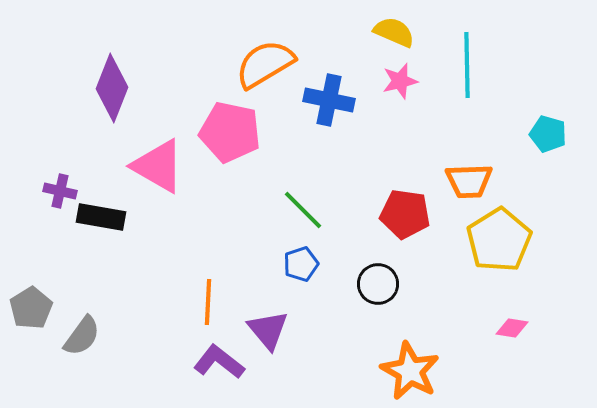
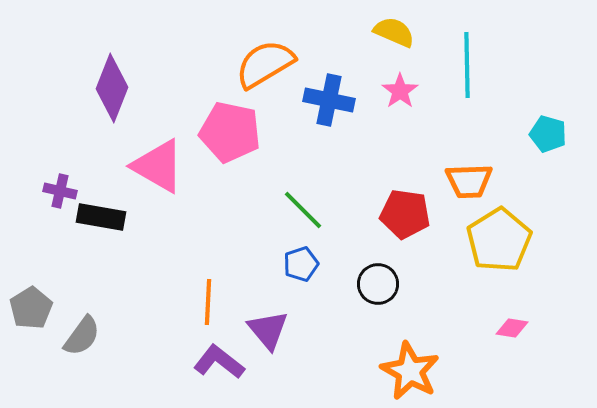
pink star: moved 10 px down; rotated 21 degrees counterclockwise
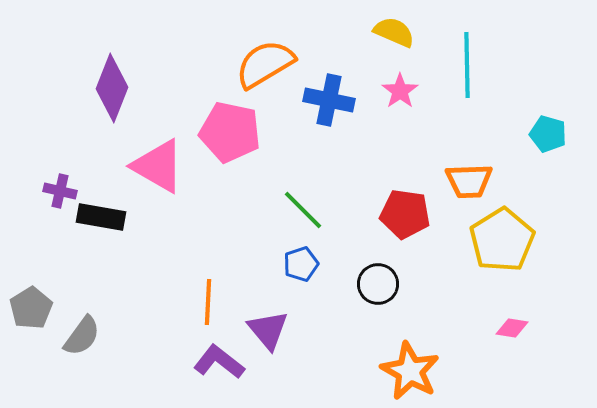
yellow pentagon: moved 3 px right
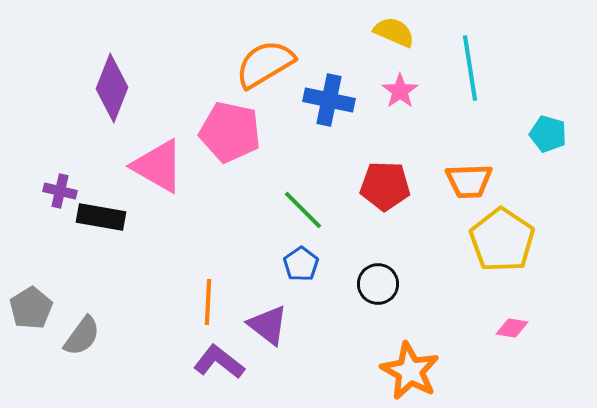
cyan line: moved 3 px right, 3 px down; rotated 8 degrees counterclockwise
red pentagon: moved 20 px left, 28 px up; rotated 6 degrees counterclockwise
yellow pentagon: rotated 6 degrees counterclockwise
blue pentagon: rotated 16 degrees counterclockwise
purple triangle: moved 5 px up; rotated 12 degrees counterclockwise
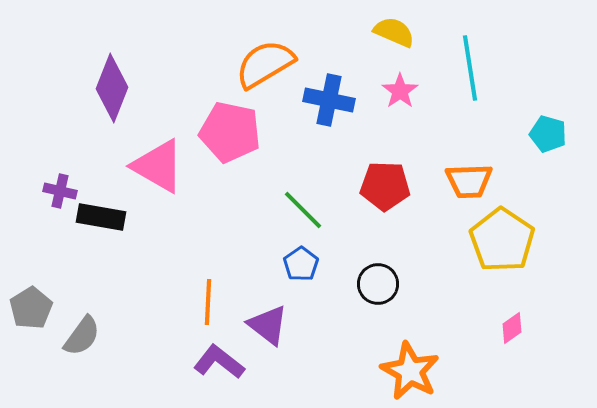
pink diamond: rotated 44 degrees counterclockwise
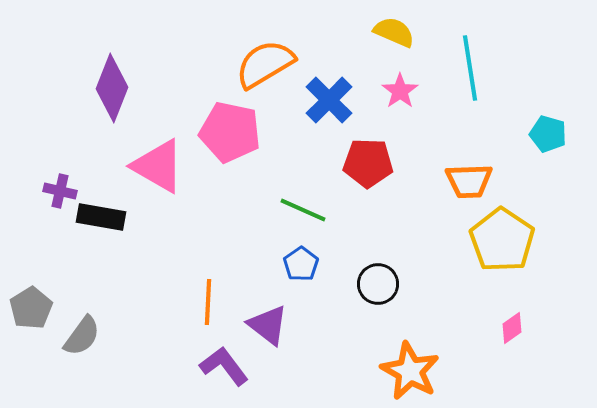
blue cross: rotated 33 degrees clockwise
red pentagon: moved 17 px left, 23 px up
green line: rotated 21 degrees counterclockwise
purple L-shape: moved 5 px right, 4 px down; rotated 15 degrees clockwise
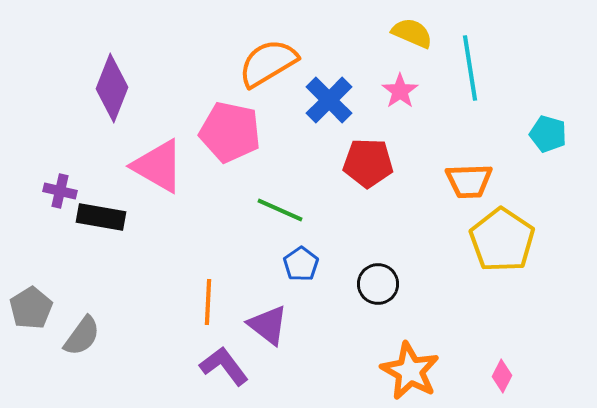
yellow semicircle: moved 18 px right, 1 px down
orange semicircle: moved 3 px right, 1 px up
green line: moved 23 px left
pink diamond: moved 10 px left, 48 px down; rotated 28 degrees counterclockwise
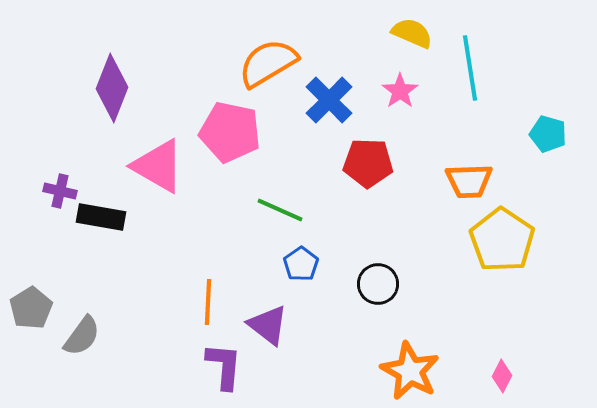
purple L-shape: rotated 42 degrees clockwise
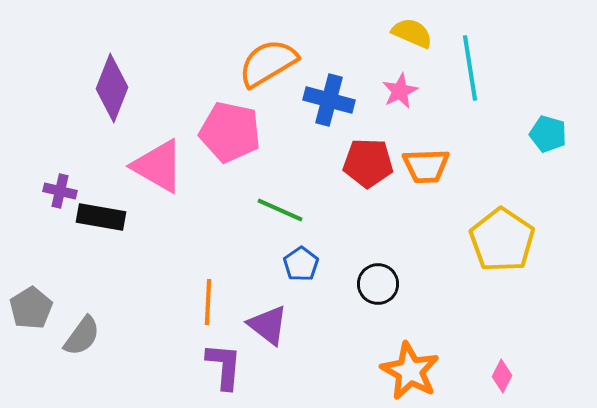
pink star: rotated 9 degrees clockwise
blue cross: rotated 30 degrees counterclockwise
orange trapezoid: moved 43 px left, 15 px up
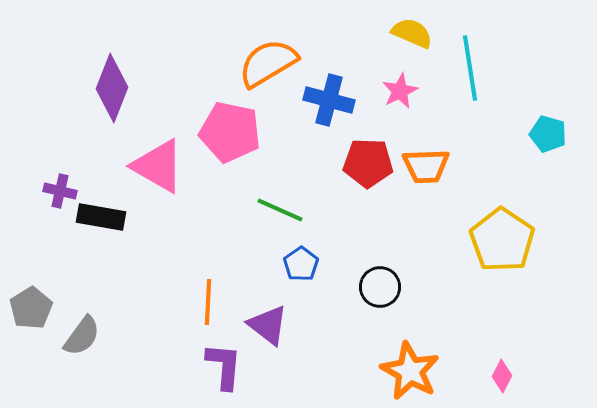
black circle: moved 2 px right, 3 px down
